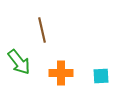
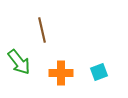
cyan square: moved 2 px left, 4 px up; rotated 18 degrees counterclockwise
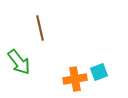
brown line: moved 2 px left, 2 px up
orange cross: moved 14 px right, 6 px down; rotated 10 degrees counterclockwise
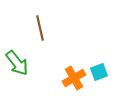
green arrow: moved 2 px left, 1 px down
orange cross: moved 1 px left, 1 px up; rotated 20 degrees counterclockwise
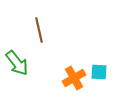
brown line: moved 1 px left, 2 px down
cyan square: rotated 24 degrees clockwise
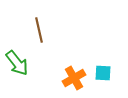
cyan square: moved 4 px right, 1 px down
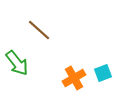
brown line: rotated 35 degrees counterclockwise
cyan square: rotated 24 degrees counterclockwise
